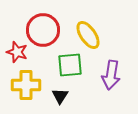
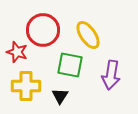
green square: rotated 16 degrees clockwise
yellow cross: moved 1 px down
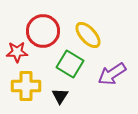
red circle: moved 1 px down
yellow ellipse: rotated 8 degrees counterclockwise
red star: rotated 20 degrees counterclockwise
green square: moved 1 px up; rotated 20 degrees clockwise
purple arrow: moved 1 px right, 1 px up; rotated 48 degrees clockwise
